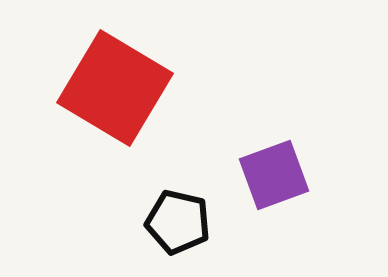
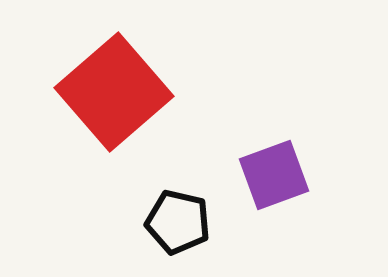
red square: moved 1 px left, 4 px down; rotated 18 degrees clockwise
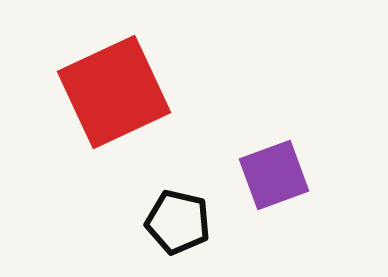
red square: rotated 16 degrees clockwise
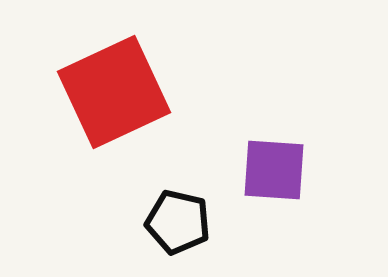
purple square: moved 5 px up; rotated 24 degrees clockwise
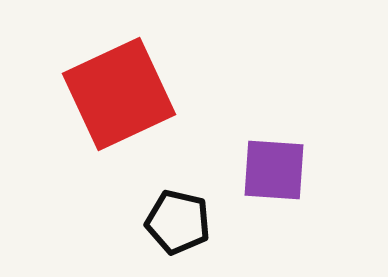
red square: moved 5 px right, 2 px down
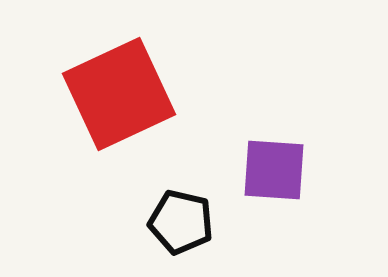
black pentagon: moved 3 px right
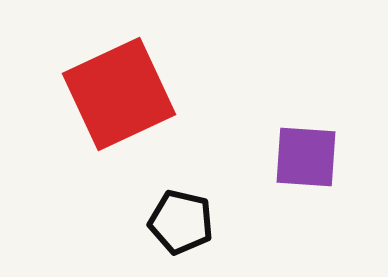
purple square: moved 32 px right, 13 px up
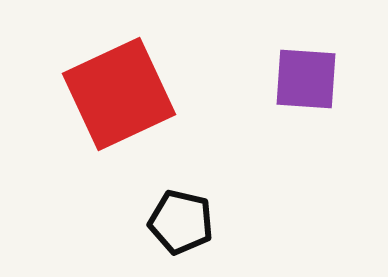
purple square: moved 78 px up
